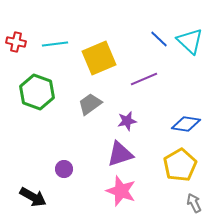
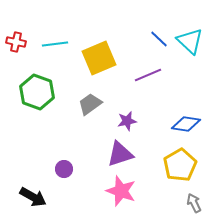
purple line: moved 4 px right, 4 px up
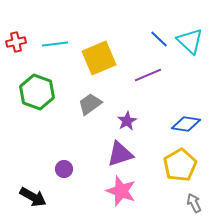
red cross: rotated 24 degrees counterclockwise
purple star: rotated 18 degrees counterclockwise
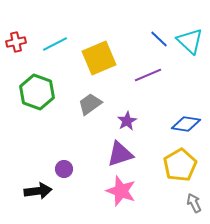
cyan line: rotated 20 degrees counterclockwise
black arrow: moved 5 px right, 6 px up; rotated 36 degrees counterclockwise
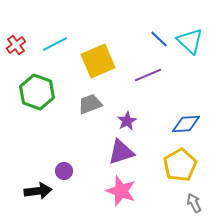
red cross: moved 3 px down; rotated 24 degrees counterclockwise
yellow square: moved 1 px left, 3 px down
gray trapezoid: rotated 15 degrees clockwise
blue diamond: rotated 12 degrees counterclockwise
purple triangle: moved 1 px right, 2 px up
purple circle: moved 2 px down
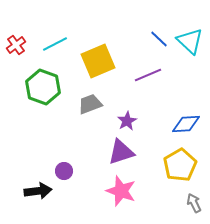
green hexagon: moved 6 px right, 5 px up
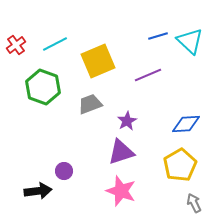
blue line: moved 1 px left, 3 px up; rotated 60 degrees counterclockwise
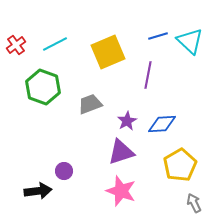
yellow square: moved 10 px right, 9 px up
purple line: rotated 56 degrees counterclockwise
blue diamond: moved 24 px left
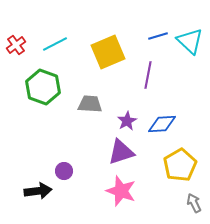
gray trapezoid: rotated 25 degrees clockwise
